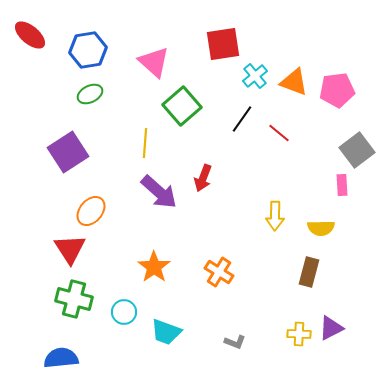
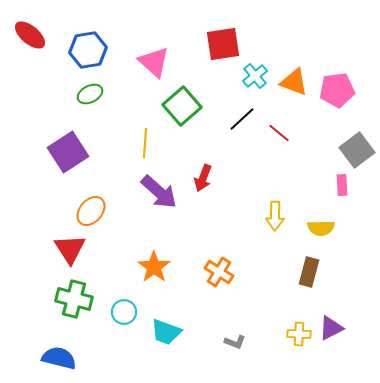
black line: rotated 12 degrees clockwise
blue semicircle: moved 2 px left; rotated 20 degrees clockwise
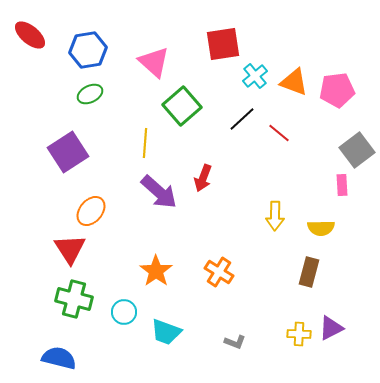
orange star: moved 2 px right, 4 px down
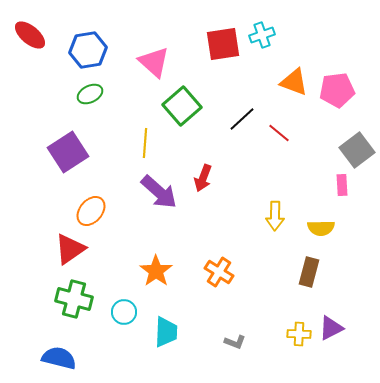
cyan cross: moved 7 px right, 41 px up; rotated 20 degrees clockwise
red triangle: rotated 28 degrees clockwise
cyan trapezoid: rotated 108 degrees counterclockwise
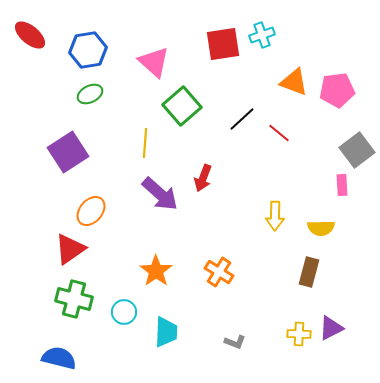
purple arrow: moved 1 px right, 2 px down
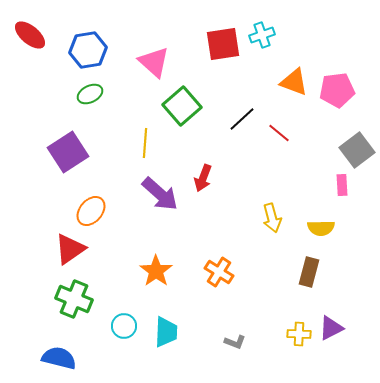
yellow arrow: moved 3 px left, 2 px down; rotated 16 degrees counterclockwise
green cross: rotated 9 degrees clockwise
cyan circle: moved 14 px down
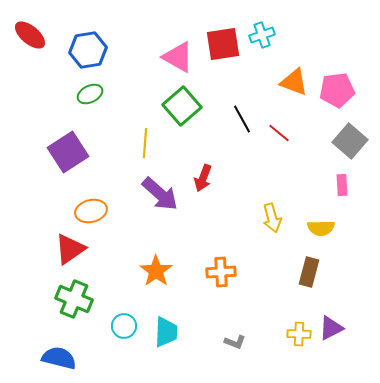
pink triangle: moved 24 px right, 5 px up; rotated 12 degrees counterclockwise
black line: rotated 76 degrees counterclockwise
gray square: moved 7 px left, 9 px up; rotated 12 degrees counterclockwise
orange ellipse: rotated 36 degrees clockwise
orange cross: moved 2 px right; rotated 36 degrees counterclockwise
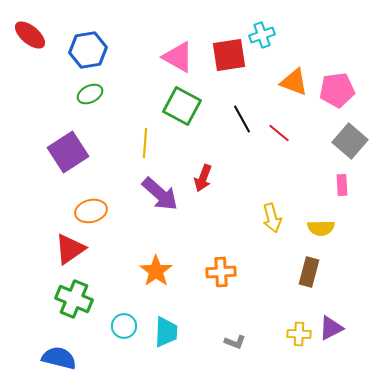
red square: moved 6 px right, 11 px down
green square: rotated 21 degrees counterclockwise
